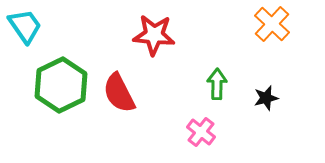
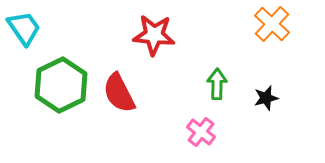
cyan trapezoid: moved 1 px left, 2 px down
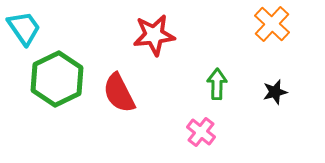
red star: rotated 12 degrees counterclockwise
green hexagon: moved 4 px left, 6 px up
black star: moved 9 px right, 6 px up
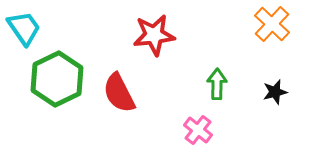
pink cross: moved 3 px left, 2 px up
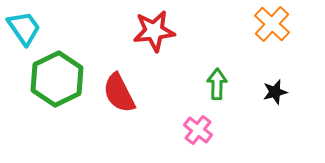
red star: moved 4 px up
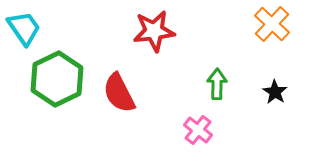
black star: rotated 25 degrees counterclockwise
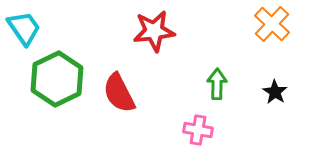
pink cross: rotated 28 degrees counterclockwise
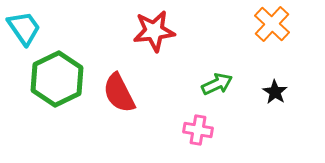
green arrow: rotated 64 degrees clockwise
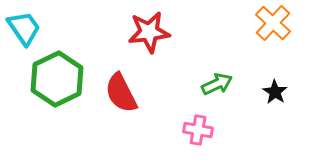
orange cross: moved 1 px right, 1 px up
red star: moved 5 px left, 1 px down
red semicircle: moved 2 px right
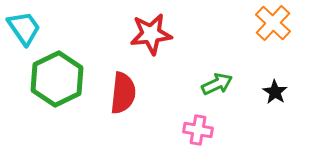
red star: moved 2 px right, 2 px down
red semicircle: moved 2 px right; rotated 147 degrees counterclockwise
